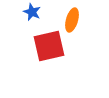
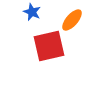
orange ellipse: rotated 25 degrees clockwise
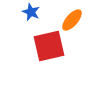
blue star: moved 1 px left
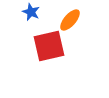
orange ellipse: moved 2 px left
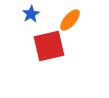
blue star: moved 2 px down; rotated 18 degrees clockwise
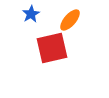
red square: moved 3 px right, 2 px down
